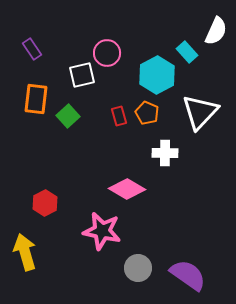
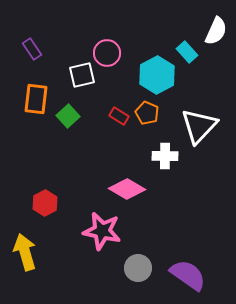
white triangle: moved 1 px left, 14 px down
red rectangle: rotated 42 degrees counterclockwise
white cross: moved 3 px down
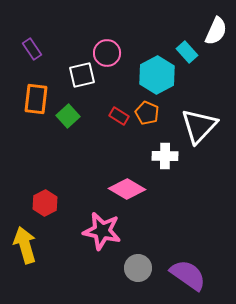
yellow arrow: moved 7 px up
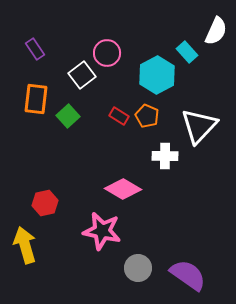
purple rectangle: moved 3 px right
white square: rotated 24 degrees counterclockwise
orange pentagon: moved 3 px down
pink diamond: moved 4 px left
red hexagon: rotated 15 degrees clockwise
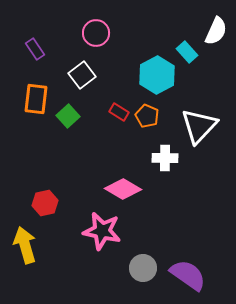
pink circle: moved 11 px left, 20 px up
red rectangle: moved 4 px up
white cross: moved 2 px down
gray circle: moved 5 px right
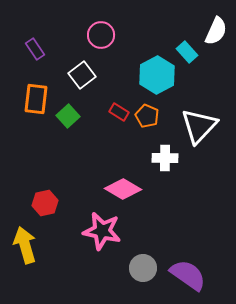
pink circle: moved 5 px right, 2 px down
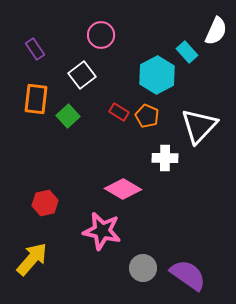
yellow arrow: moved 7 px right, 14 px down; rotated 57 degrees clockwise
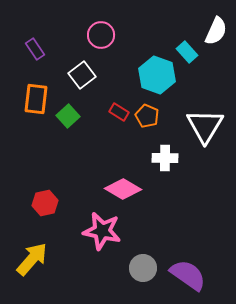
cyan hexagon: rotated 12 degrees counterclockwise
white triangle: moved 6 px right; rotated 12 degrees counterclockwise
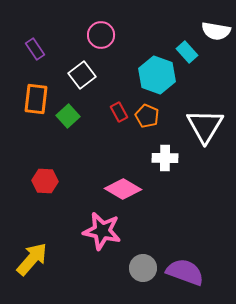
white semicircle: rotated 76 degrees clockwise
red rectangle: rotated 30 degrees clockwise
red hexagon: moved 22 px up; rotated 15 degrees clockwise
purple semicircle: moved 3 px left, 3 px up; rotated 15 degrees counterclockwise
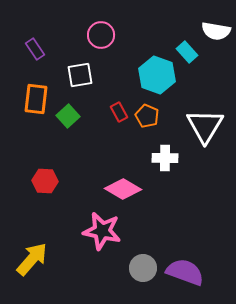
white square: moved 2 px left; rotated 28 degrees clockwise
